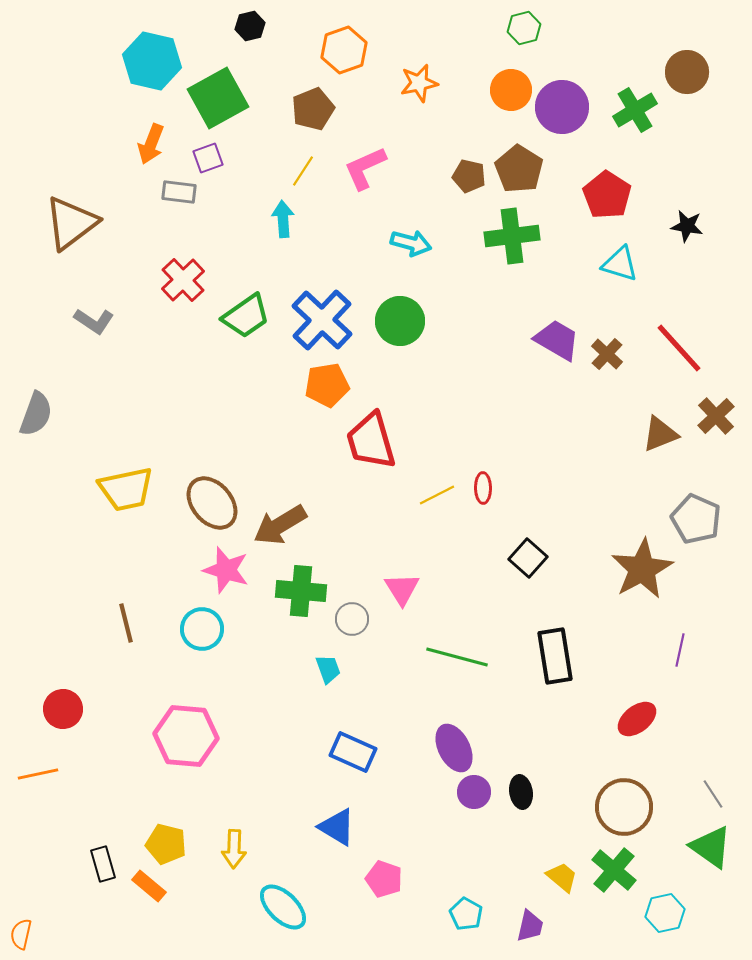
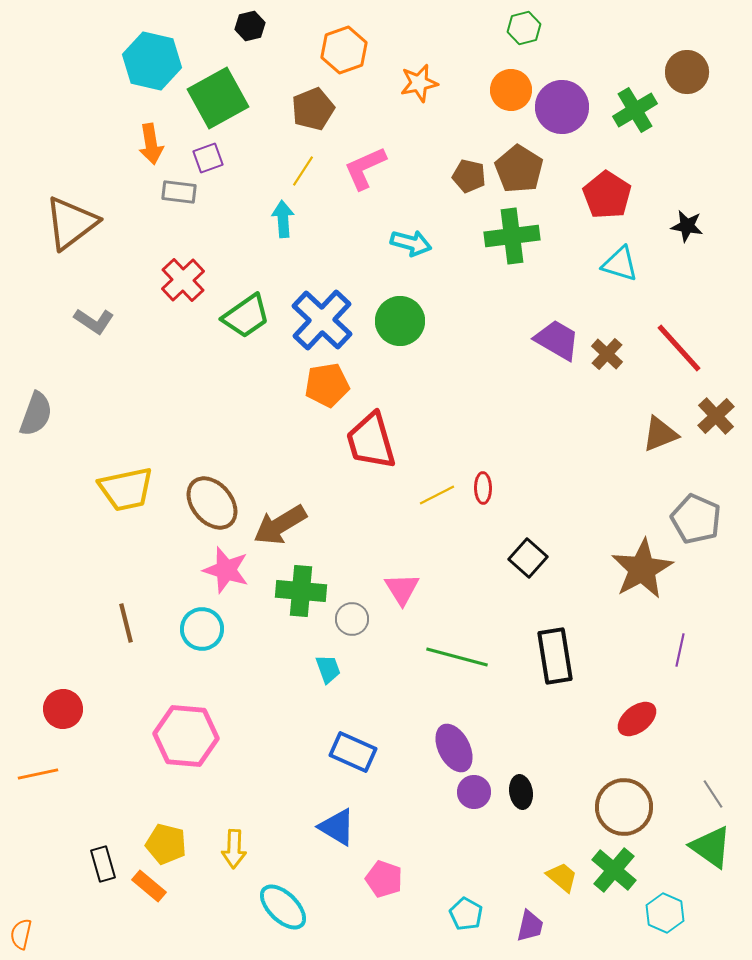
orange arrow at (151, 144): rotated 30 degrees counterclockwise
cyan hexagon at (665, 913): rotated 24 degrees counterclockwise
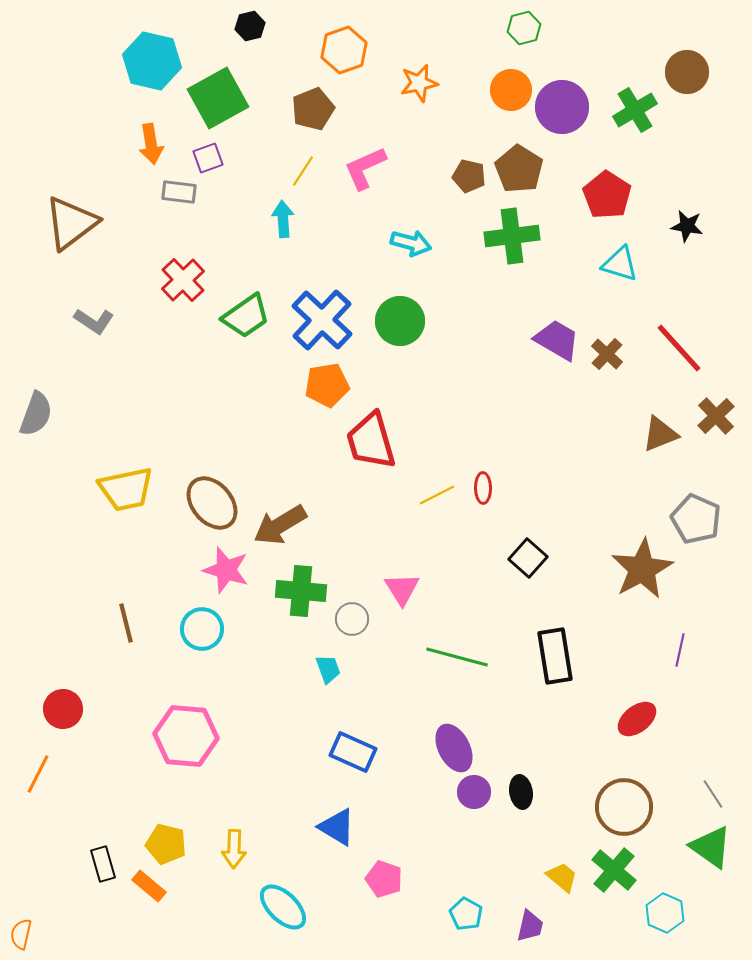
orange line at (38, 774): rotated 51 degrees counterclockwise
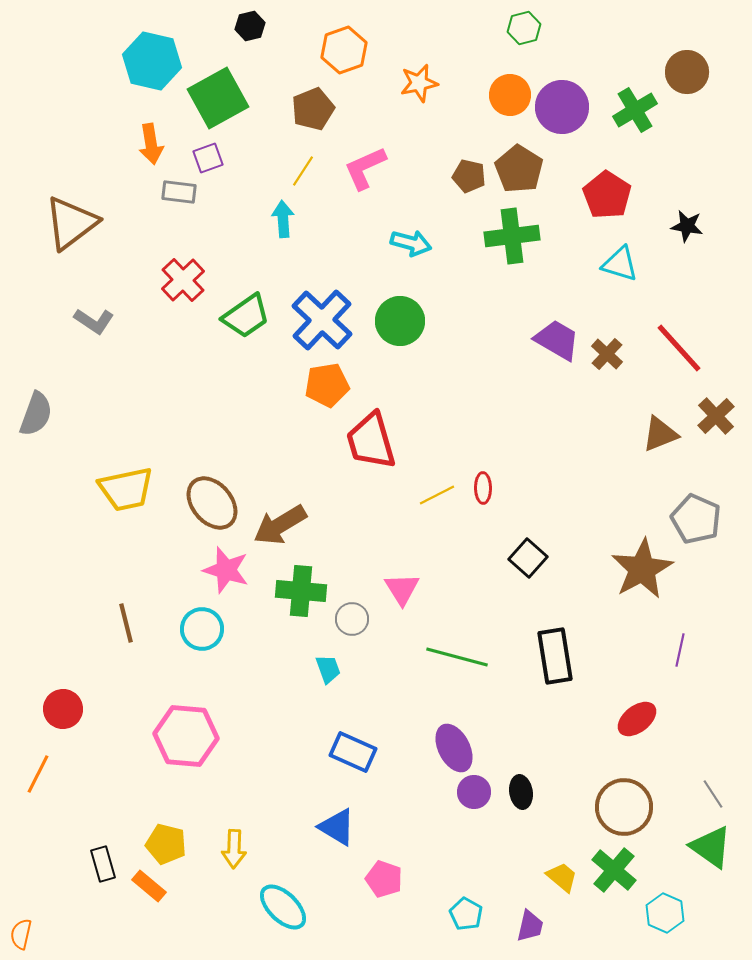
orange circle at (511, 90): moved 1 px left, 5 px down
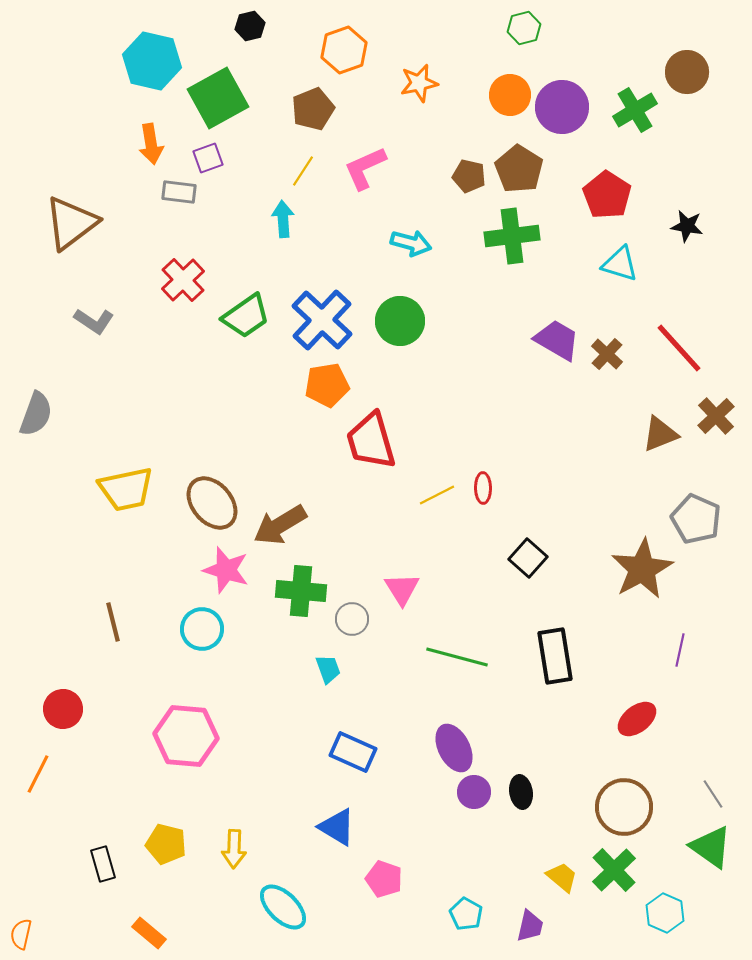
brown line at (126, 623): moved 13 px left, 1 px up
green cross at (614, 870): rotated 6 degrees clockwise
orange rectangle at (149, 886): moved 47 px down
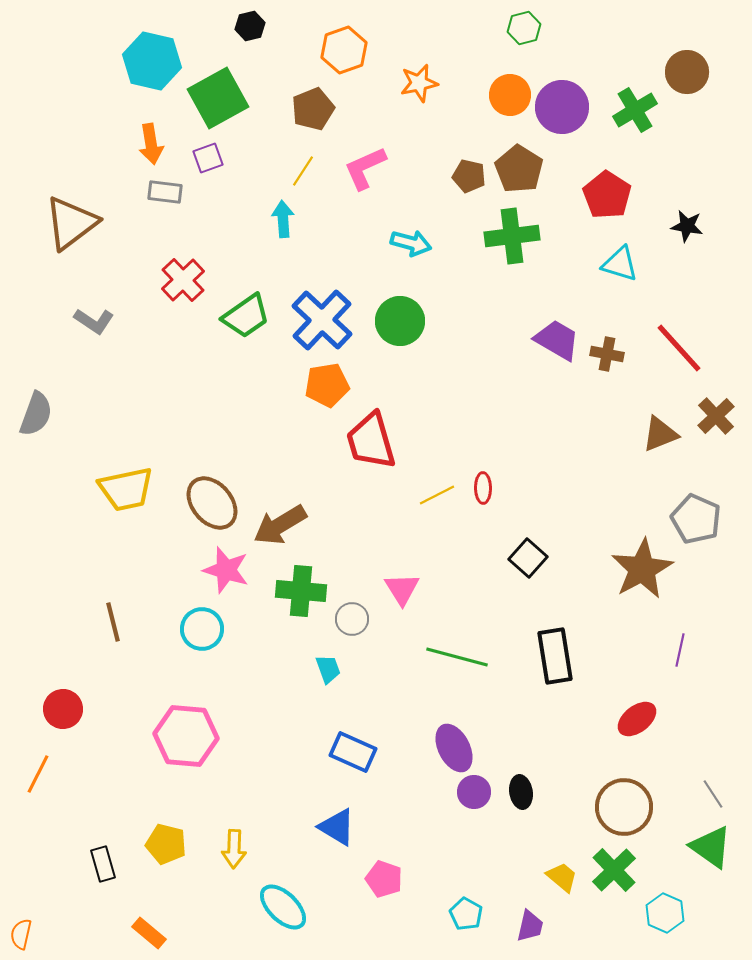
gray rectangle at (179, 192): moved 14 px left
brown cross at (607, 354): rotated 32 degrees counterclockwise
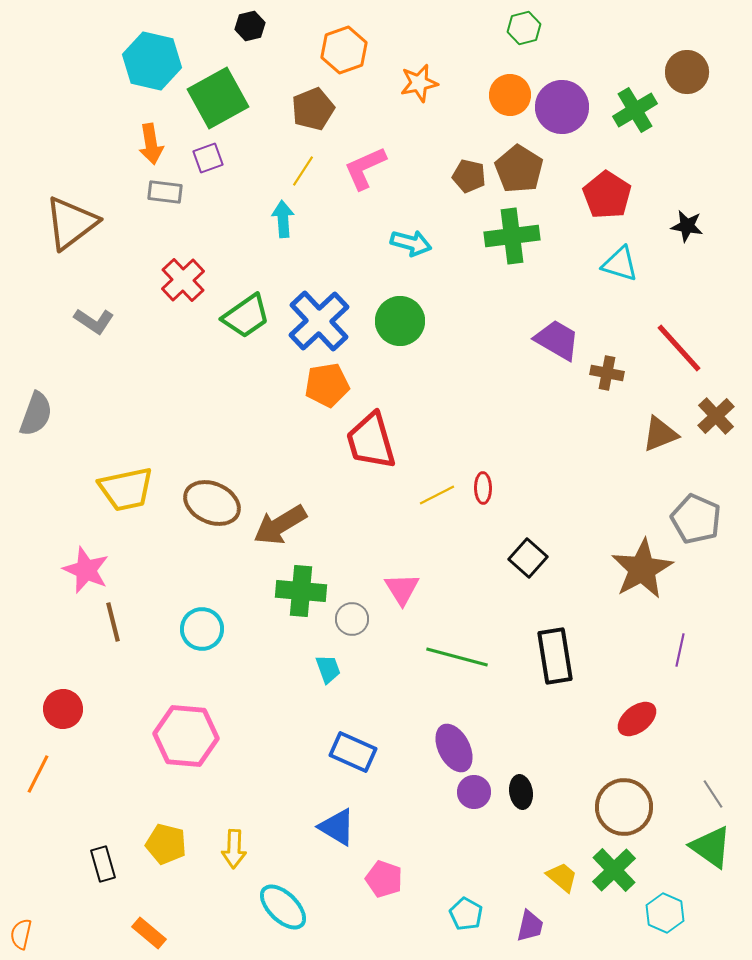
blue cross at (322, 320): moved 3 px left, 1 px down; rotated 4 degrees clockwise
brown cross at (607, 354): moved 19 px down
brown ellipse at (212, 503): rotated 26 degrees counterclockwise
pink star at (226, 570): moved 140 px left; rotated 6 degrees clockwise
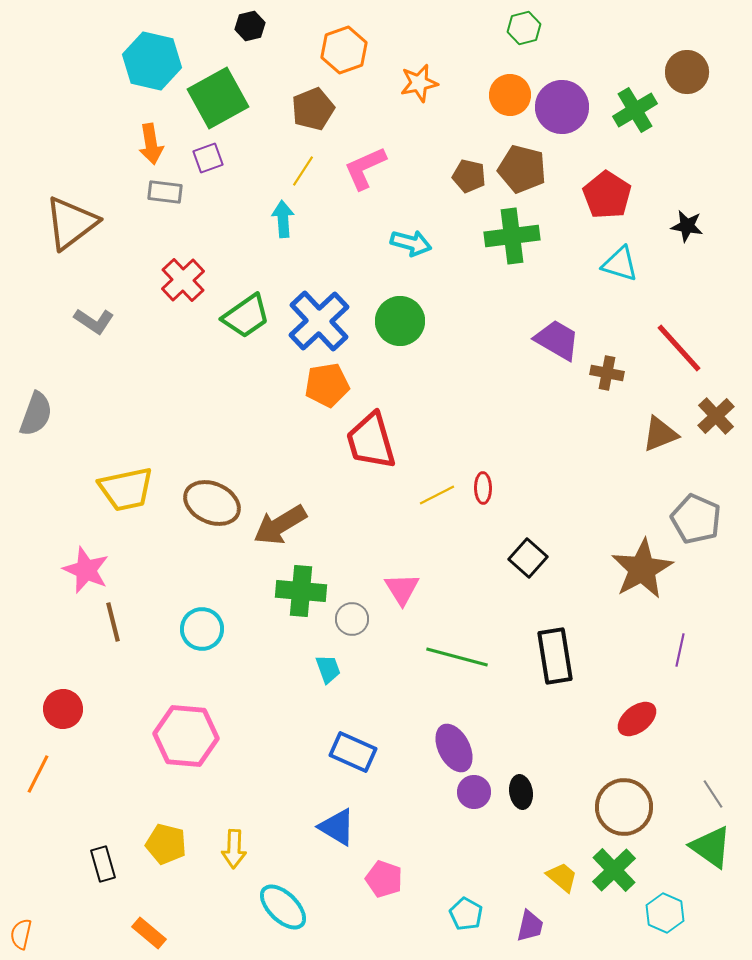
brown pentagon at (519, 169): moved 3 px right; rotated 18 degrees counterclockwise
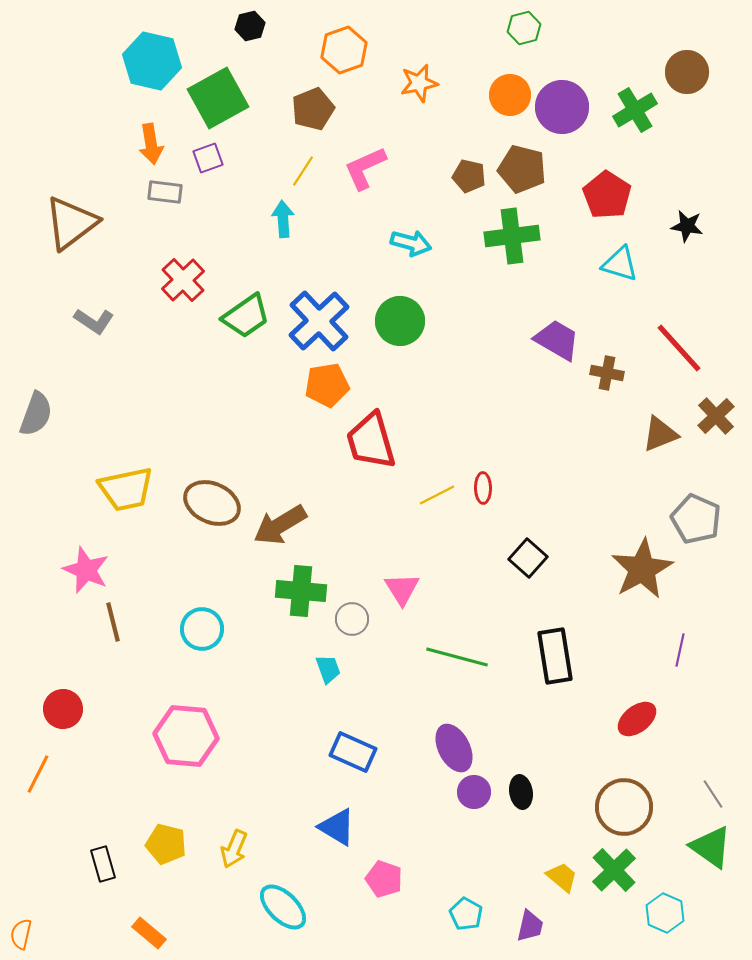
yellow arrow at (234, 849): rotated 21 degrees clockwise
